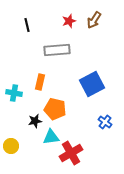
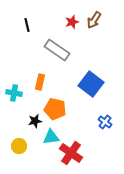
red star: moved 3 px right, 1 px down
gray rectangle: rotated 40 degrees clockwise
blue square: moved 1 px left; rotated 25 degrees counterclockwise
yellow circle: moved 8 px right
red cross: rotated 25 degrees counterclockwise
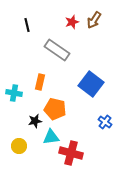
red cross: rotated 20 degrees counterclockwise
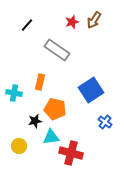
black line: rotated 56 degrees clockwise
blue square: moved 6 px down; rotated 20 degrees clockwise
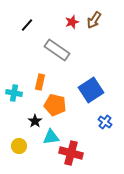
orange pentagon: moved 4 px up
black star: rotated 24 degrees counterclockwise
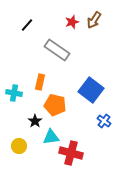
blue square: rotated 20 degrees counterclockwise
blue cross: moved 1 px left, 1 px up
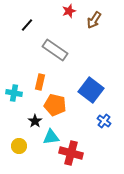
red star: moved 3 px left, 11 px up
gray rectangle: moved 2 px left
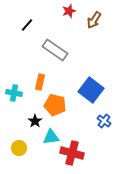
yellow circle: moved 2 px down
red cross: moved 1 px right
